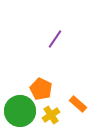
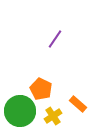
yellow cross: moved 2 px right, 1 px down
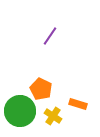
purple line: moved 5 px left, 3 px up
orange rectangle: rotated 24 degrees counterclockwise
yellow cross: rotated 24 degrees counterclockwise
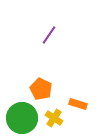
purple line: moved 1 px left, 1 px up
green circle: moved 2 px right, 7 px down
yellow cross: moved 1 px right, 2 px down
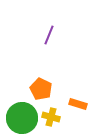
purple line: rotated 12 degrees counterclockwise
yellow cross: moved 3 px left, 1 px up; rotated 18 degrees counterclockwise
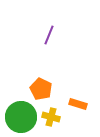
green circle: moved 1 px left, 1 px up
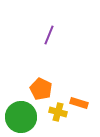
orange rectangle: moved 1 px right, 1 px up
yellow cross: moved 7 px right, 5 px up
